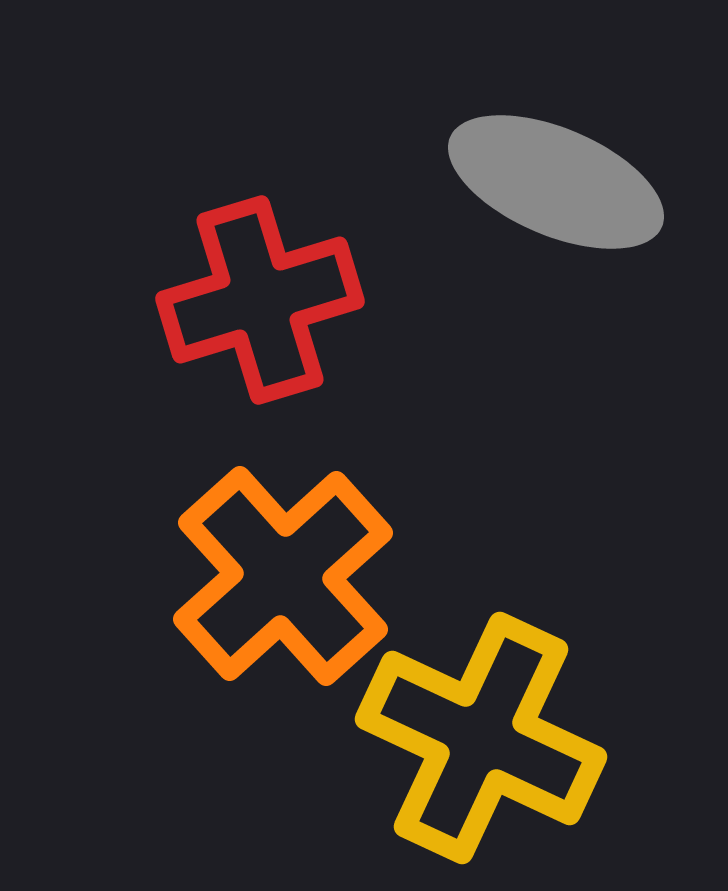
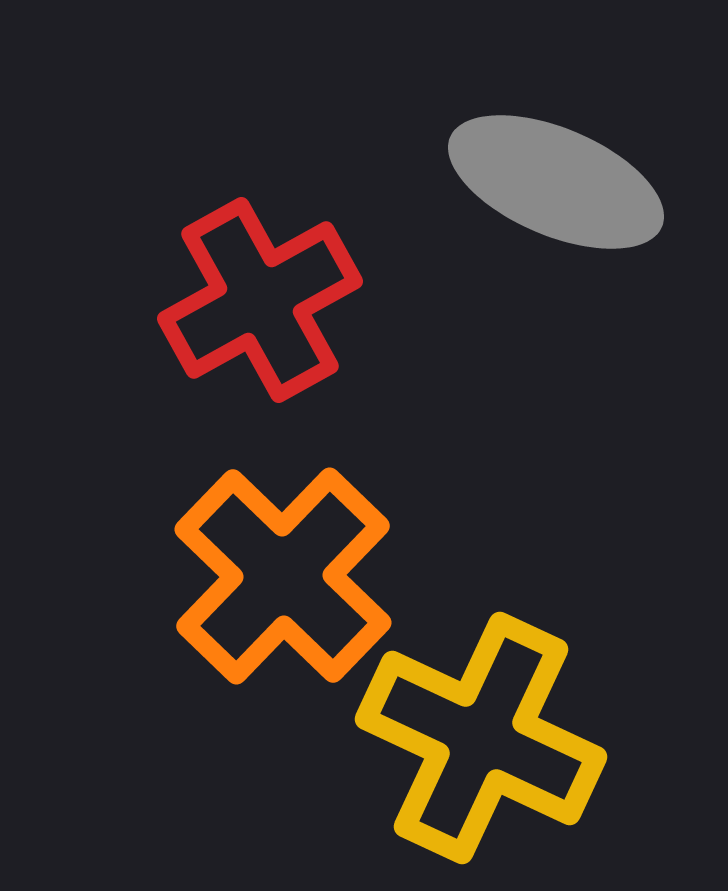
red cross: rotated 12 degrees counterclockwise
orange cross: rotated 4 degrees counterclockwise
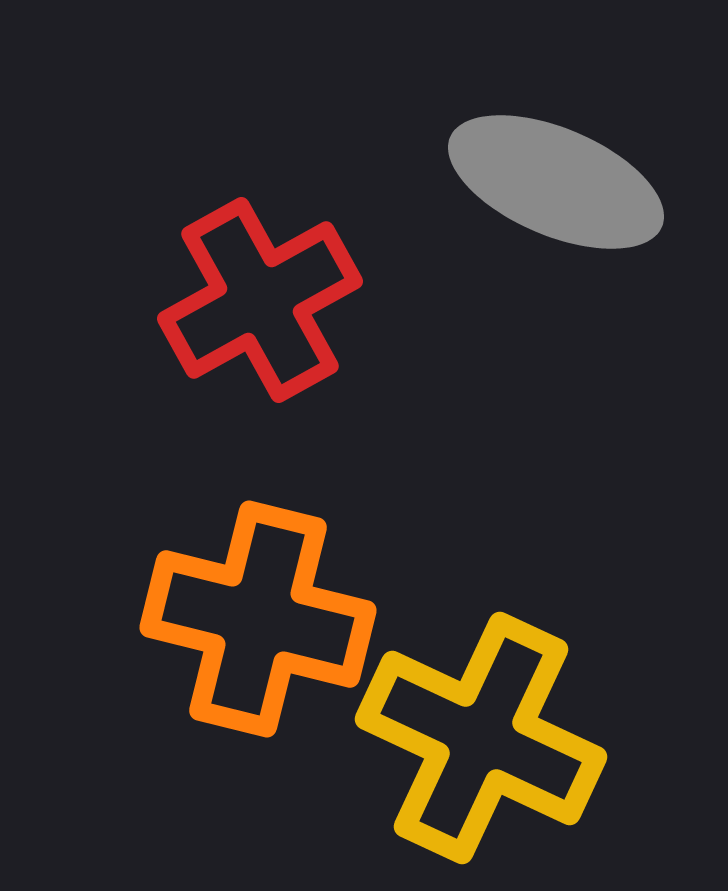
orange cross: moved 25 px left, 43 px down; rotated 30 degrees counterclockwise
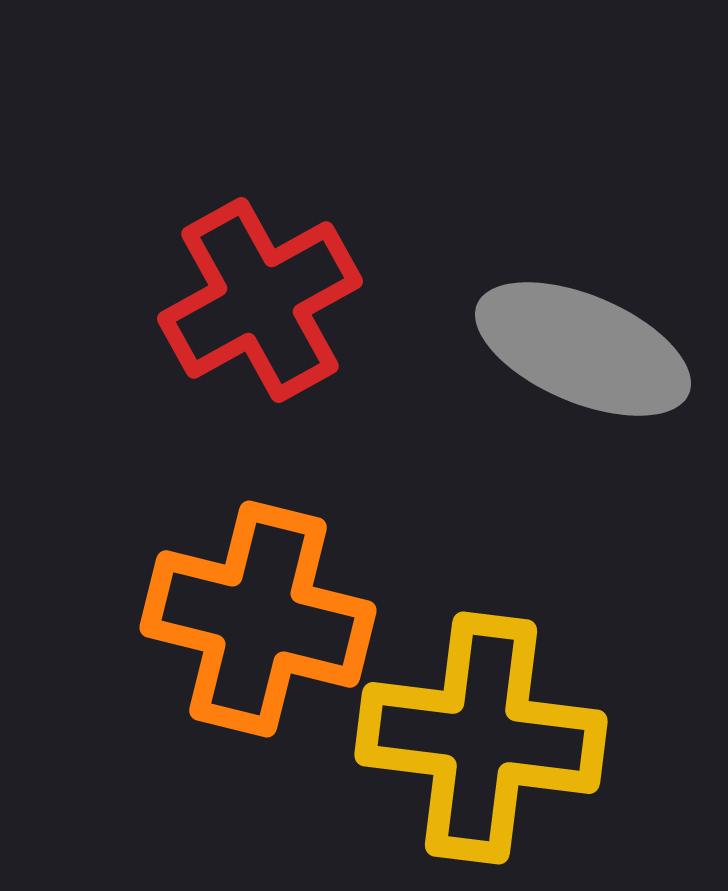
gray ellipse: moved 27 px right, 167 px down
yellow cross: rotated 18 degrees counterclockwise
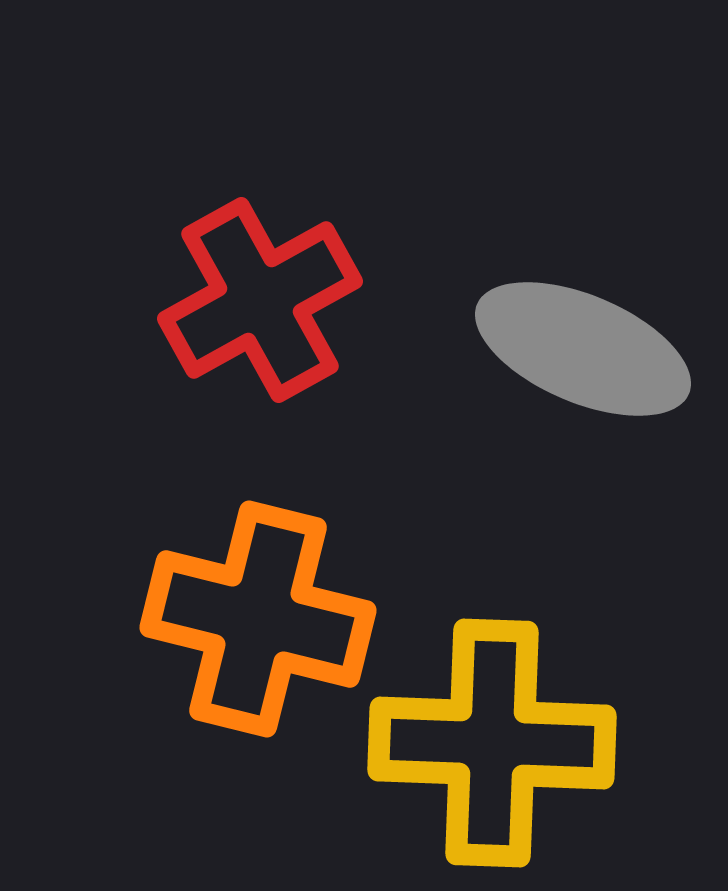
yellow cross: moved 11 px right, 5 px down; rotated 5 degrees counterclockwise
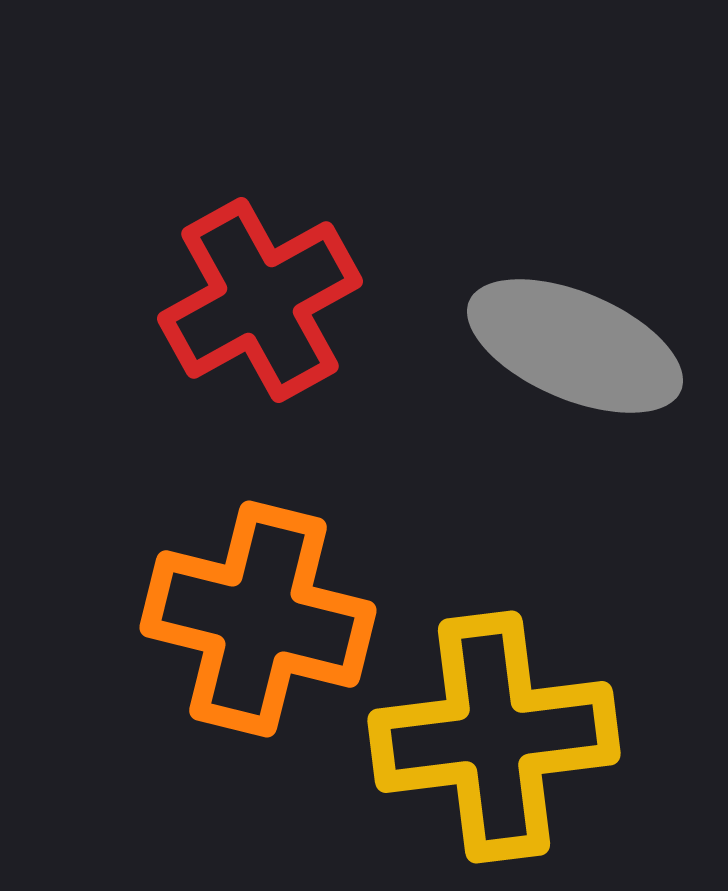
gray ellipse: moved 8 px left, 3 px up
yellow cross: moved 2 px right, 6 px up; rotated 9 degrees counterclockwise
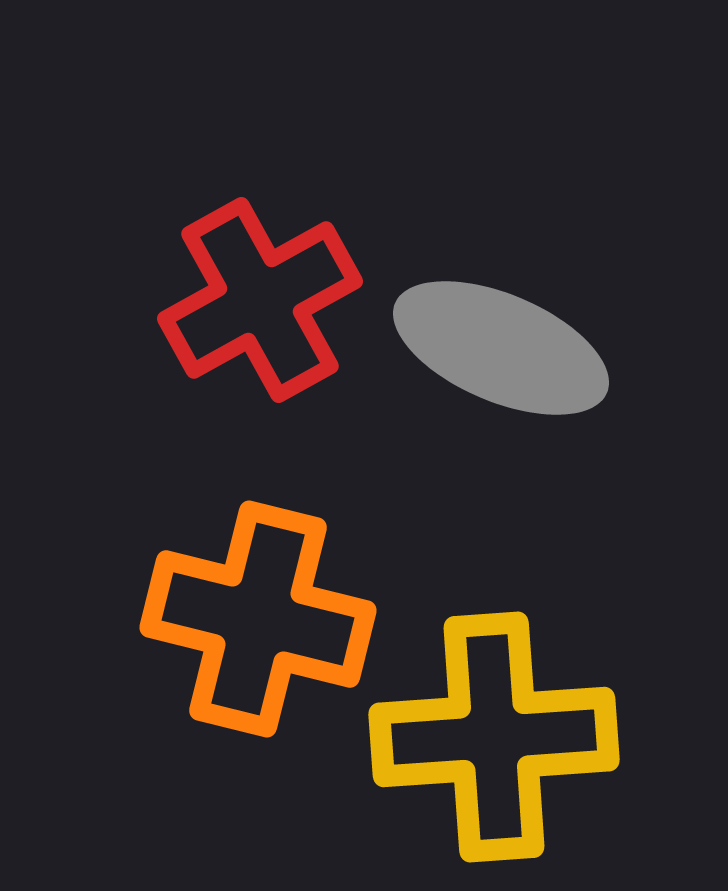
gray ellipse: moved 74 px left, 2 px down
yellow cross: rotated 3 degrees clockwise
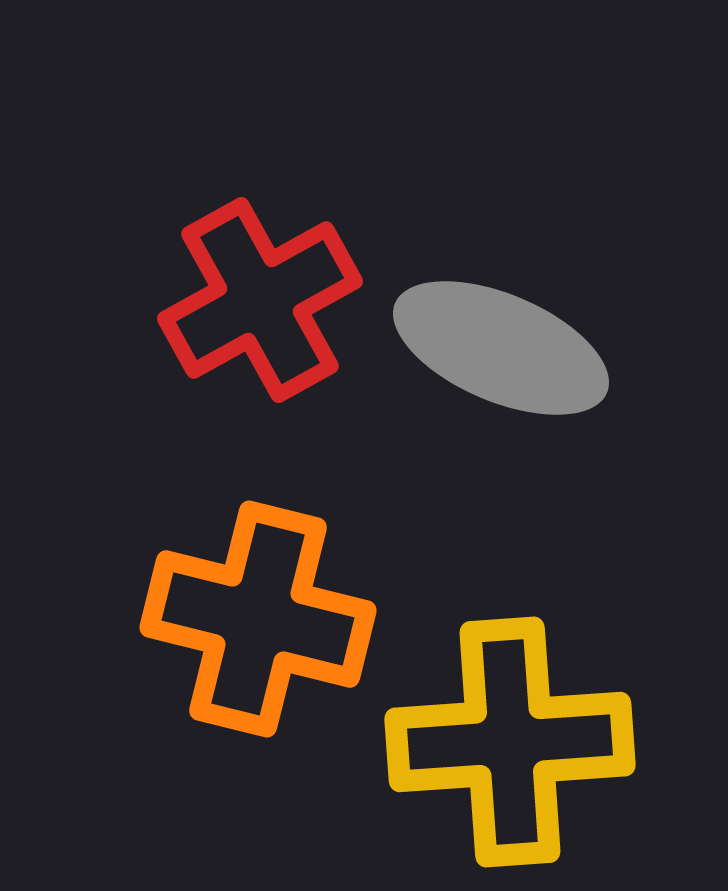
yellow cross: moved 16 px right, 5 px down
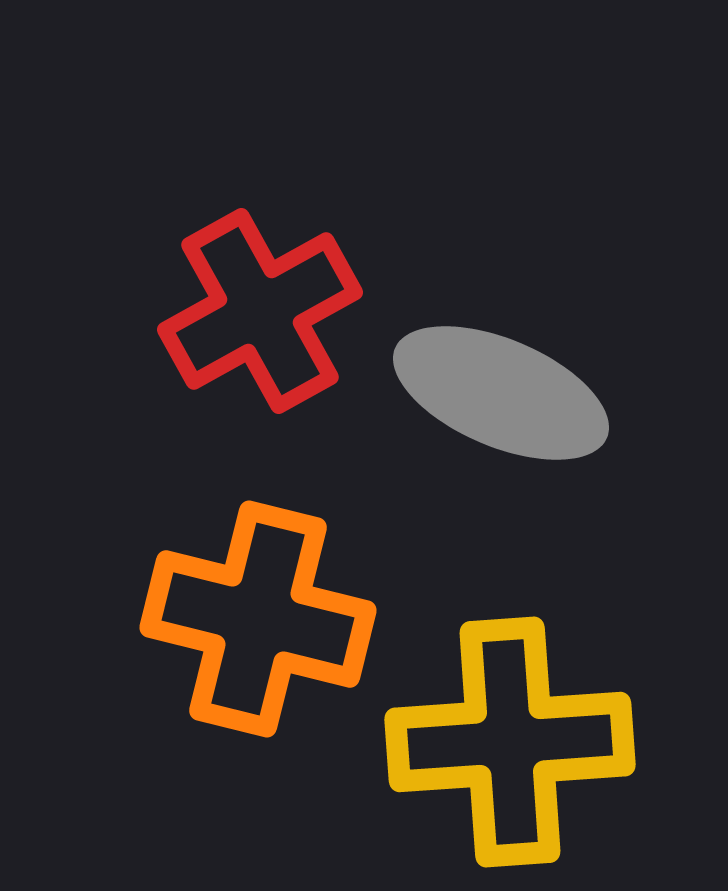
red cross: moved 11 px down
gray ellipse: moved 45 px down
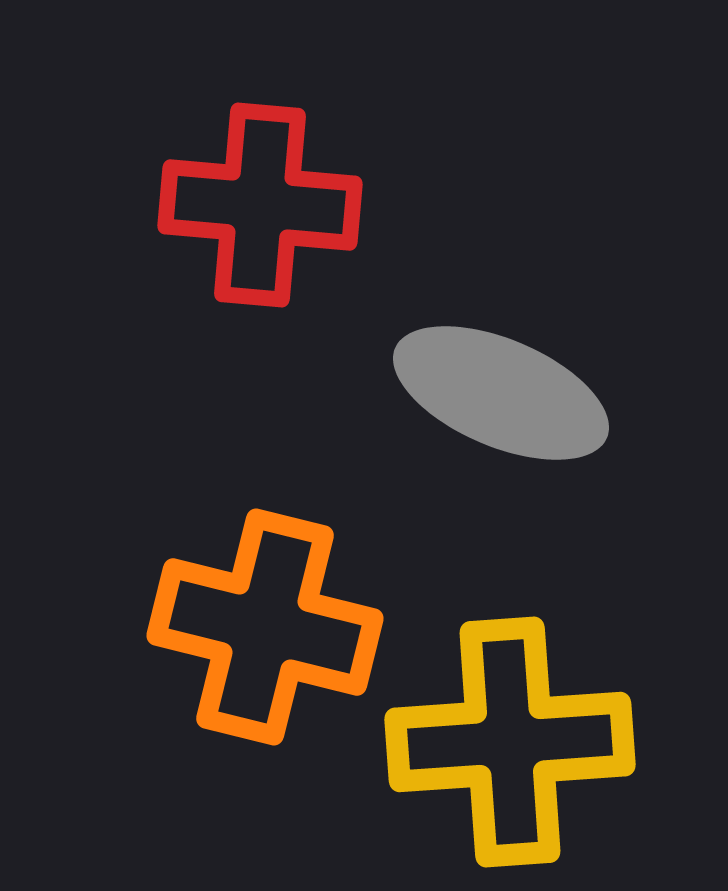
red cross: moved 106 px up; rotated 34 degrees clockwise
orange cross: moved 7 px right, 8 px down
